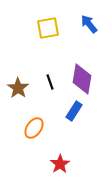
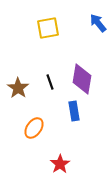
blue arrow: moved 9 px right, 1 px up
blue rectangle: rotated 42 degrees counterclockwise
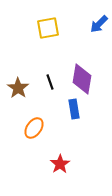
blue arrow: moved 1 px right, 1 px down; rotated 96 degrees counterclockwise
blue rectangle: moved 2 px up
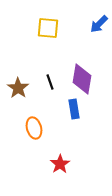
yellow square: rotated 15 degrees clockwise
orange ellipse: rotated 50 degrees counterclockwise
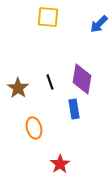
yellow square: moved 11 px up
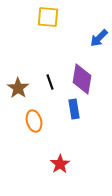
blue arrow: moved 14 px down
orange ellipse: moved 7 px up
